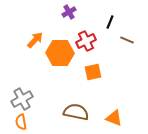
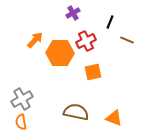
purple cross: moved 4 px right, 1 px down
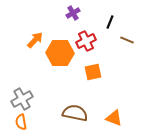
brown semicircle: moved 1 px left, 1 px down
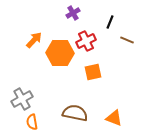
orange arrow: moved 1 px left
orange semicircle: moved 11 px right
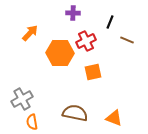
purple cross: rotated 32 degrees clockwise
orange arrow: moved 4 px left, 7 px up
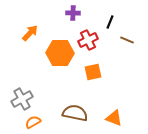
red cross: moved 2 px right, 1 px up
orange semicircle: moved 1 px right; rotated 70 degrees clockwise
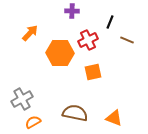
purple cross: moved 1 px left, 2 px up
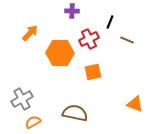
red cross: moved 1 px right, 1 px up
orange triangle: moved 21 px right, 14 px up
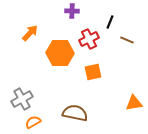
orange triangle: moved 1 px left, 1 px up; rotated 30 degrees counterclockwise
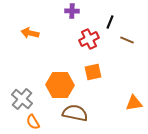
orange arrow: rotated 120 degrees counterclockwise
orange hexagon: moved 32 px down
gray cross: rotated 20 degrees counterclockwise
orange semicircle: rotated 91 degrees counterclockwise
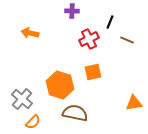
orange hexagon: rotated 16 degrees clockwise
orange semicircle: rotated 105 degrees counterclockwise
